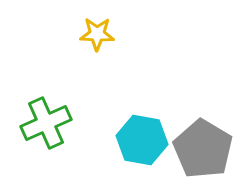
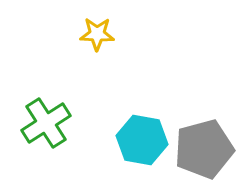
green cross: rotated 9 degrees counterclockwise
gray pentagon: moved 1 px right; rotated 26 degrees clockwise
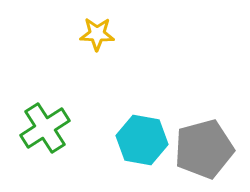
green cross: moved 1 px left, 5 px down
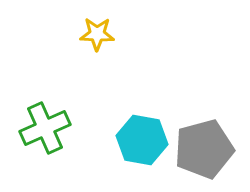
green cross: rotated 9 degrees clockwise
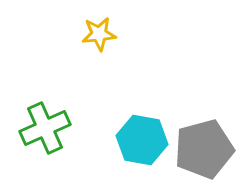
yellow star: moved 2 px right; rotated 8 degrees counterclockwise
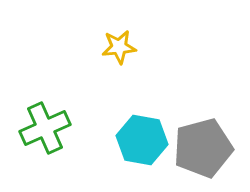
yellow star: moved 20 px right, 13 px down
gray pentagon: moved 1 px left, 1 px up
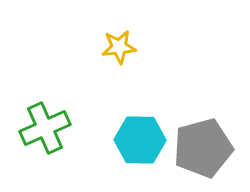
cyan hexagon: moved 2 px left; rotated 9 degrees counterclockwise
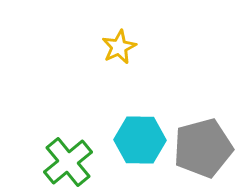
yellow star: rotated 20 degrees counterclockwise
green cross: moved 23 px right, 34 px down; rotated 15 degrees counterclockwise
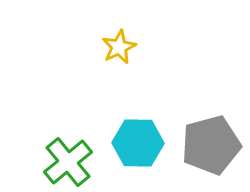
cyan hexagon: moved 2 px left, 3 px down
gray pentagon: moved 8 px right, 3 px up
